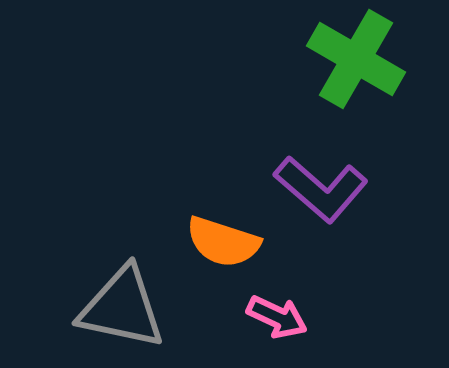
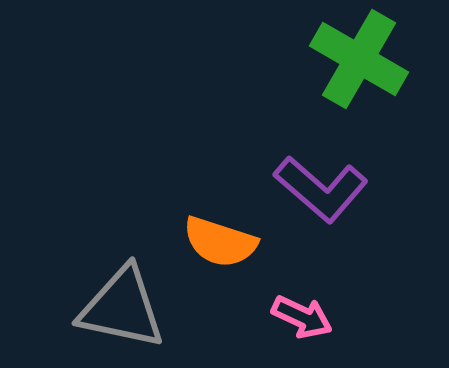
green cross: moved 3 px right
orange semicircle: moved 3 px left
pink arrow: moved 25 px right
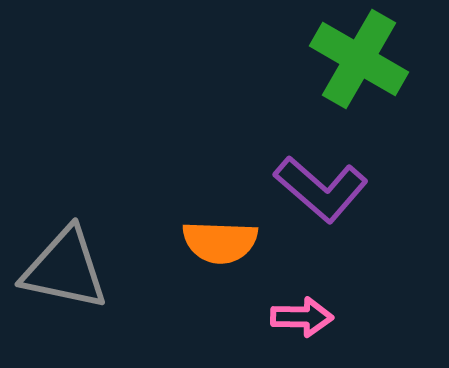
orange semicircle: rotated 16 degrees counterclockwise
gray triangle: moved 57 px left, 39 px up
pink arrow: rotated 24 degrees counterclockwise
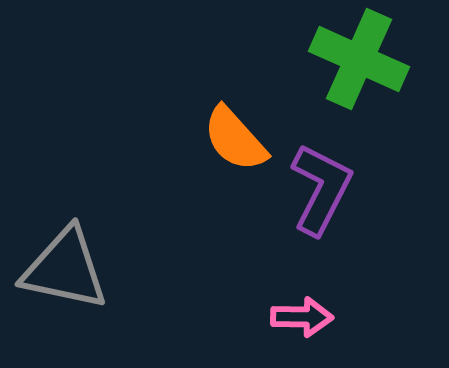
green cross: rotated 6 degrees counterclockwise
purple L-shape: rotated 104 degrees counterclockwise
orange semicircle: moved 15 px right, 103 px up; rotated 46 degrees clockwise
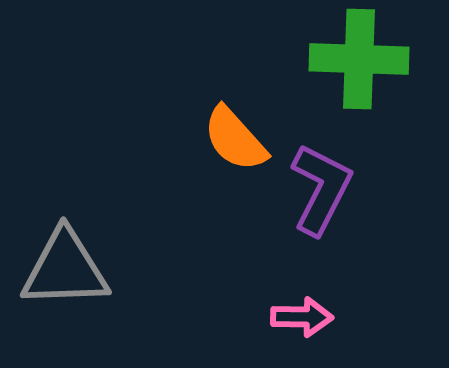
green cross: rotated 22 degrees counterclockwise
gray triangle: rotated 14 degrees counterclockwise
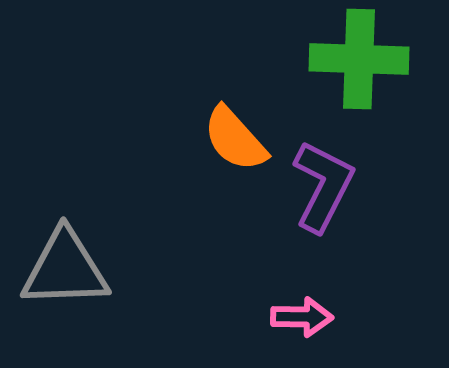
purple L-shape: moved 2 px right, 3 px up
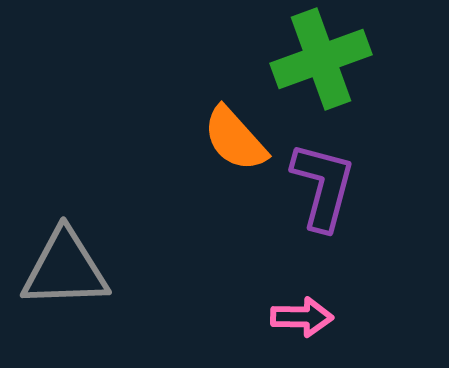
green cross: moved 38 px left; rotated 22 degrees counterclockwise
purple L-shape: rotated 12 degrees counterclockwise
